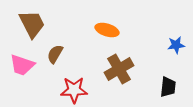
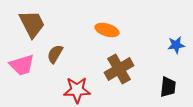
pink trapezoid: rotated 36 degrees counterclockwise
red star: moved 3 px right
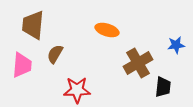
brown trapezoid: moved 1 px right, 1 px down; rotated 148 degrees counterclockwise
pink trapezoid: rotated 68 degrees counterclockwise
brown cross: moved 19 px right, 6 px up
black trapezoid: moved 5 px left
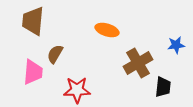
brown trapezoid: moved 4 px up
pink trapezoid: moved 11 px right, 7 px down
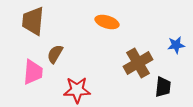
orange ellipse: moved 8 px up
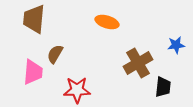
brown trapezoid: moved 1 px right, 2 px up
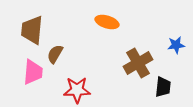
brown trapezoid: moved 2 px left, 11 px down
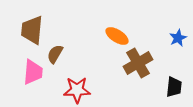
orange ellipse: moved 10 px right, 14 px down; rotated 15 degrees clockwise
blue star: moved 2 px right, 7 px up; rotated 18 degrees counterclockwise
black trapezoid: moved 11 px right
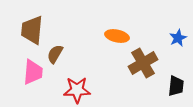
orange ellipse: rotated 20 degrees counterclockwise
brown cross: moved 5 px right
black trapezoid: moved 2 px right, 1 px up
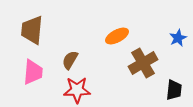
orange ellipse: rotated 40 degrees counterclockwise
brown semicircle: moved 15 px right, 6 px down
black trapezoid: moved 2 px left, 4 px down
